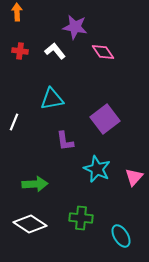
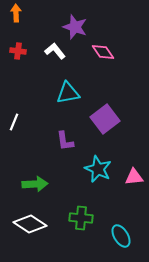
orange arrow: moved 1 px left, 1 px down
purple star: rotated 10 degrees clockwise
red cross: moved 2 px left
cyan triangle: moved 16 px right, 6 px up
cyan star: moved 1 px right
pink triangle: rotated 42 degrees clockwise
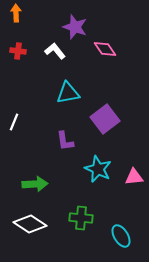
pink diamond: moved 2 px right, 3 px up
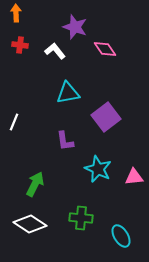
red cross: moved 2 px right, 6 px up
purple square: moved 1 px right, 2 px up
green arrow: rotated 60 degrees counterclockwise
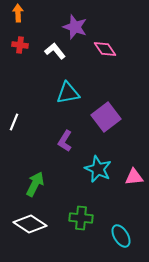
orange arrow: moved 2 px right
purple L-shape: rotated 40 degrees clockwise
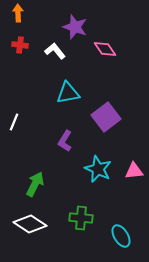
pink triangle: moved 6 px up
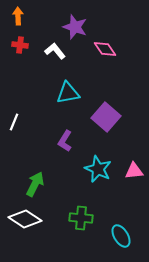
orange arrow: moved 3 px down
purple square: rotated 12 degrees counterclockwise
white diamond: moved 5 px left, 5 px up
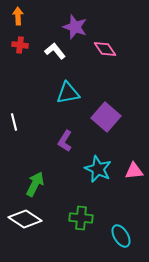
white line: rotated 36 degrees counterclockwise
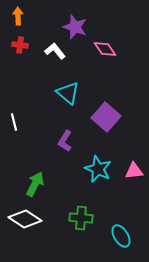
cyan triangle: rotated 50 degrees clockwise
